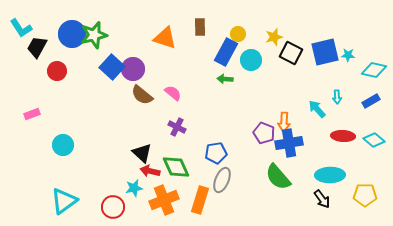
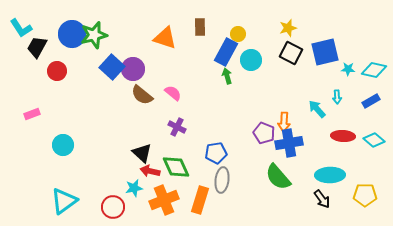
yellow star at (274, 37): moved 14 px right, 9 px up
cyan star at (348, 55): moved 14 px down
green arrow at (225, 79): moved 2 px right, 3 px up; rotated 70 degrees clockwise
gray ellipse at (222, 180): rotated 15 degrees counterclockwise
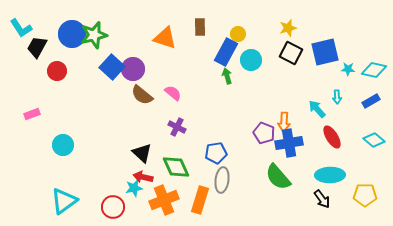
red ellipse at (343, 136): moved 11 px left, 1 px down; rotated 55 degrees clockwise
red arrow at (150, 171): moved 7 px left, 6 px down
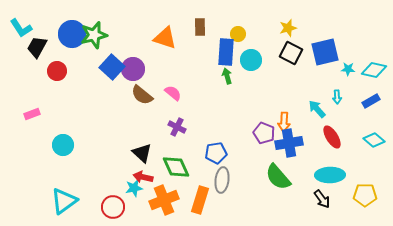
blue rectangle at (226, 52): rotated 24 degrees counterclockwise
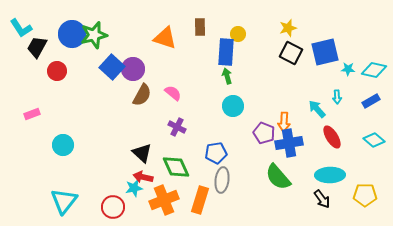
cyan circle at (251, 60): moved 18 px left, 46 px down
brown semicircle at (142, 95): rotated 100 degrees counterclockwise
cyan triangle at (64, 201): rotated 16 degrees counterclockwise
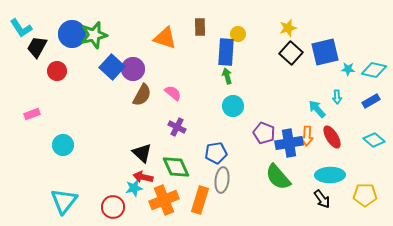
black square at (291, 53): rotated 15 degrees clockwise
orange arrow at (284, 122): moved 23 px right, 14 px down
